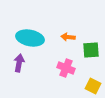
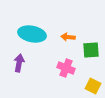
cyan ellipse: moved 2 px right, 4 px up
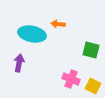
orange arrow: moved 10 px left, 13 px up
green square: rotated 18 degrees clockwise
pink cross: moved 5 px right, 11 px down
